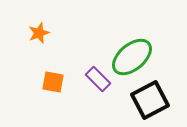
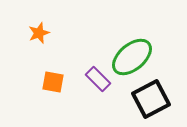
black square: moved 1 px right, 1 px up
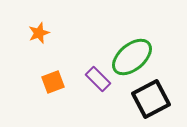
orange square: rotated 30 degrees counterclockwise
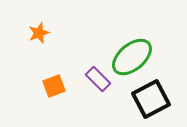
orange square: moved 1 px right, 4 px down
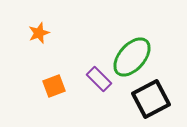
green ellipse: rotated 9 degrees counterclockwise
purple rectangle: moved 1 px right
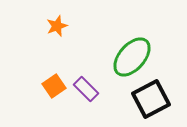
orange star: moved 18 px right, 7 px up
purple rectangle: moved 13 px left, 10 px down
orange square: rotated 15 degrees counterclockwise
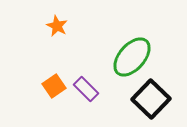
orange star: rotated 25 degrees counterclockwise
black square: rotated 18 degrees counterclockwise
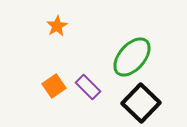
orange star: rotated 15 degrees clockwise
purple rectangle: moved 2 px right, 2 px up
black square: moved 10 px left, 4 px down
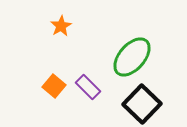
orange star: moved 4 px right
orange square: rotated 15 degrees counterclockwise
black square: moved 1 px right, 1 px down
